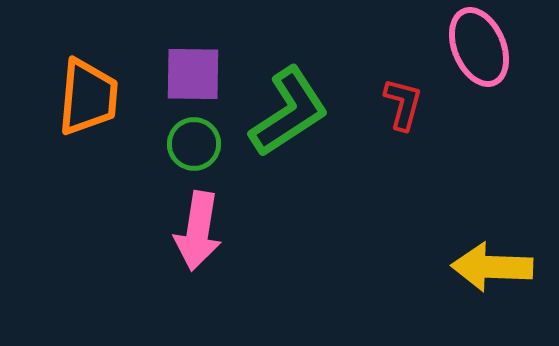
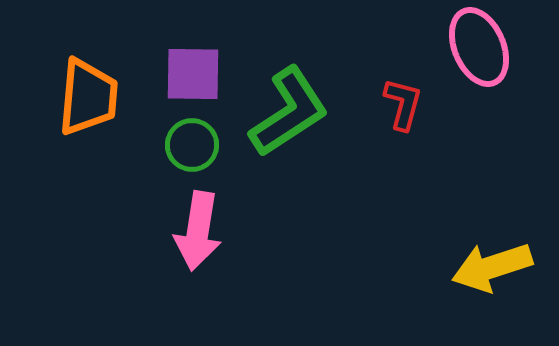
green circle: moved 2 px left, 1 px down
yellow arrow: rotated 20 degrees counterclockwise
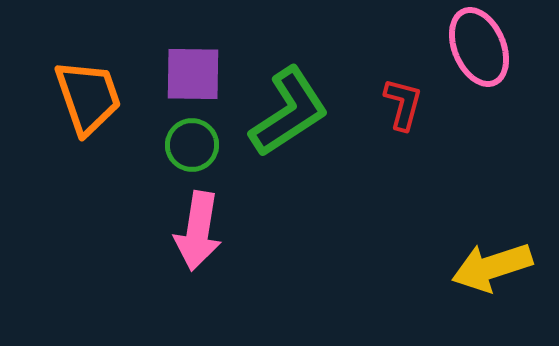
orange trapezoid: rotated 24 degrees counterclockwise
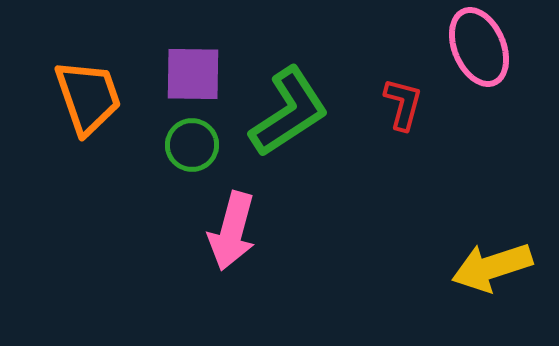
pink arrow: moved 34 px right; rotated 6 degrees clockwise
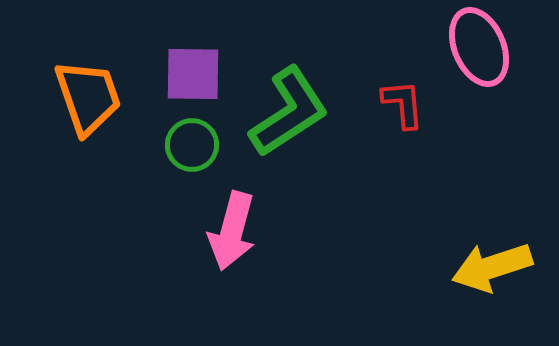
red L-shape: rotated 20 degrees counterclockwise
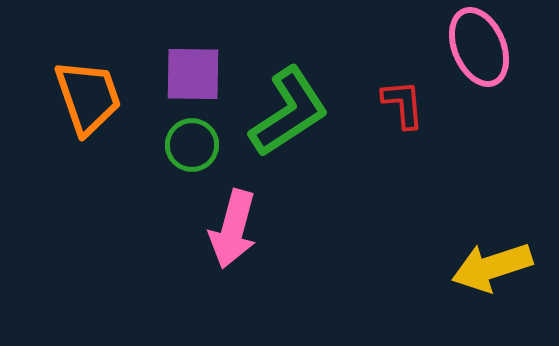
pink arrow: moved 1 px right, 2 px up
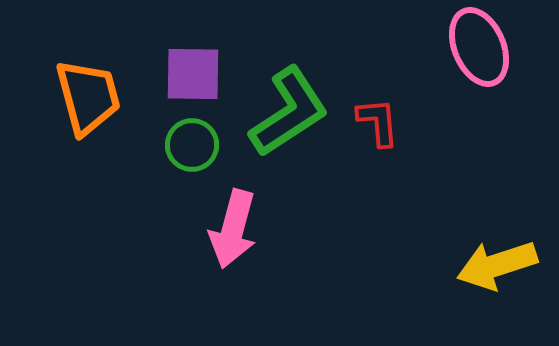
orange trapezoid: rotated 4 degrees clockwise
red L-shape: moved 25 px left, 18 px down
yellow arrow: moved 5 px right, 2 px up
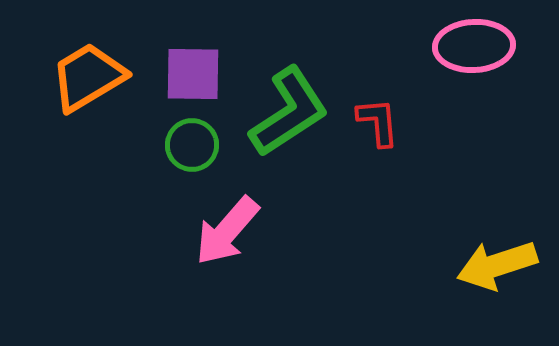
pink ellipse: moved 5 px left, 1 px up; rotated 70 degrees counterclockwise
orange trapezoid: moved 20 px up; rotated 106 degrees counterclockwise
pink arrow: moved 6 px left, 2 px down; rotated 26 degrees clockwise
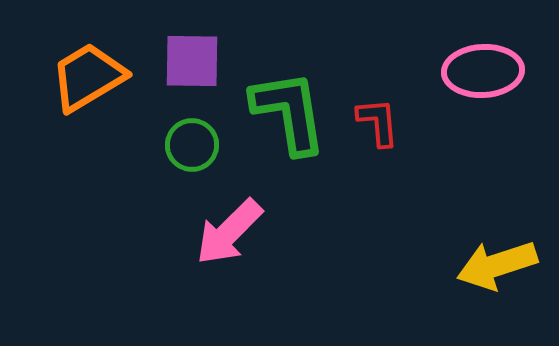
pink ellipse: moved 9 px right, 25 px down
purple square: moved 1 px left, 13 px up
green L-shape: rotated 66 degrees counterclockwise
pink arrow: moved 2 px right, 1 px down; rotated 4 degrees clockwise
